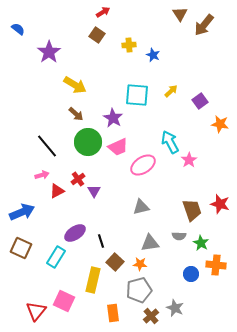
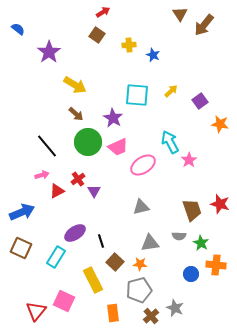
yellow rectangle at (93, 280): rotated 40 degrees counterclockwise
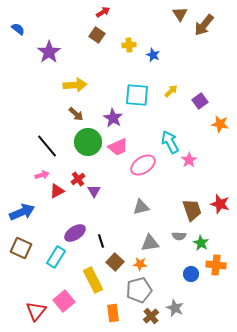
yellow arrow at (75, 85): rotated 35 degrees counterclockwise
pink square at (64, 301): rotated 25 degrees clockwise
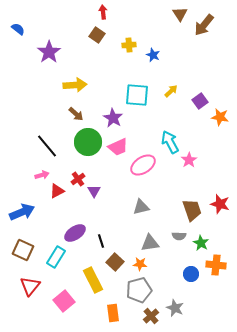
red arrow at (103, 12): rotated 64 degrees counterclockwise
orange star at (220, 124): moved 7 px up
brown square at (21, 248): moved 2 px right, 2 px down
red triangle at (36, 311): moved 6 px left, 25 px up
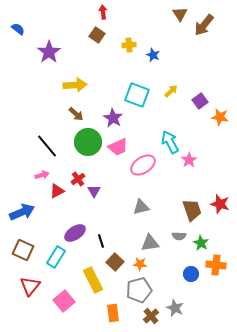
cyan square at (137, 95): rotated 15 degrees clockwise
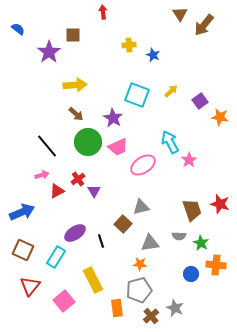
brown square at (97, 35): moved 24 px left; rotated 35 degrees counterclockwise
brown square at (115, 262): moved 8 px right, 38 px up
orange rectangle at (113, 313): moved 4 px right, 5 px up
